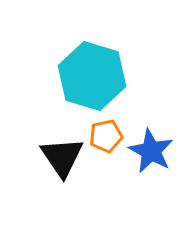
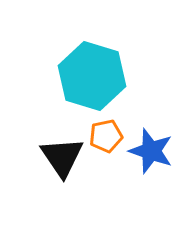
blue star: rotated 9 degrees counterclockwise
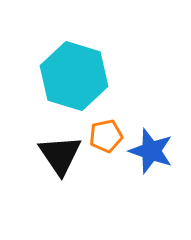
cyan hexagon: moved 18 px left
black triangle: moved 2 px left, 2 px up
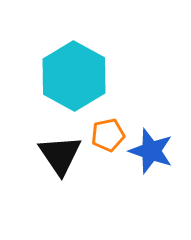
cyan hexagon: rotated 12 degrees clockwise
orange pentagon: moved 2 px right, 1 px up
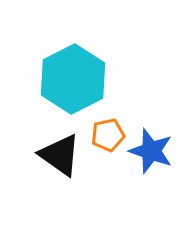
cyan hexagon: moved 1 px left, 3 px down; rotated 4 degrees clockwise
black triangle: rotated 21 degrees counterclockwise
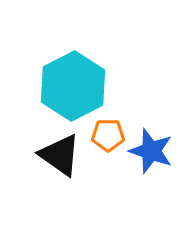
cyan hexagon: moved 7 px down
orange pentagon: rotated 12 degrees clockwise
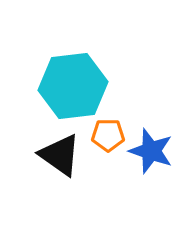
cyan hexagon: rotated 20 degrees clockwise
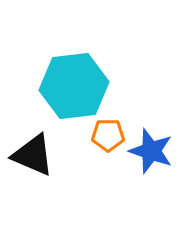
cyan hexagon: moved 1 px right
black triangle: moved 27 px left; rotated 12 degrees counterclockwise
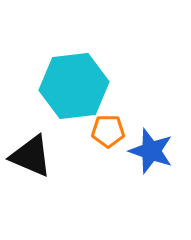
orange pentagon: moved 4 px up
black triangle: moved 2 px left, 1 px down
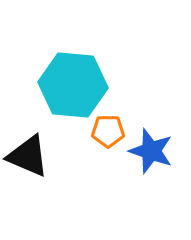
cyan hexagon: moved 1 px left, 1 px up; rotated 12 degrees clockwise
black triangle: moved 3 px left
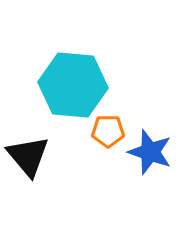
blue star: moved 1 px left, 1 px down
black triangle: rotated 27 degrees clockwise
